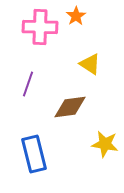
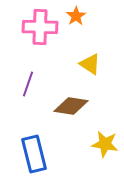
brown diamond: moved 1 px right, 1 px up; rotated 16 degrees clockwise
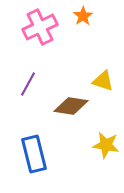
orange star: moved 7 px right
pink cross: rotated 28 degrees counterclockwise
yellow triangle: moved 13 px right, 17 px down; rotated 15 degrees counterclockwise
purple line: rotated 10 degrees clockwise
yellow star: moved 1 px right, 1 px down
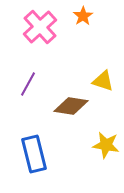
pink cross: rotated 16 degrees counterclockwise
